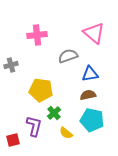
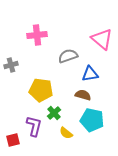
pink triangle: moved 8 px right, 6 px down
brown semicircle: moved 5 px left; rotated 28 degrees clockwise
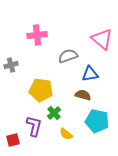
cyan pentagon: moved 5 px right, 1 px down
yellow semicircle: moved 1 px down
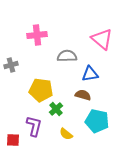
gray semicircle: moved 1 px left; rotated 18 degrees clockwise
green cross: moved 2 px right, 4 px up
red square: rotated 16 degrees clockwise
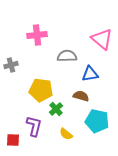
brown semicircle: moved 2 px left, 1 px down
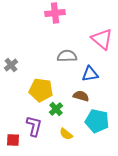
pink cross: moved 18 px right, 22 px up
gray cross: rotated 24 degrees counterclockwise
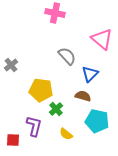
pink cross: rotated 18 degrees clockwise
gray semicircle: rotated 48 degrees clockwise
blue triangle: rotated 36 degrees counterclockwise
brown semicircle: moved 2 px right
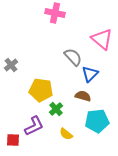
gray semicircle: moved 6 px right, 1 px down
cyan pentagon: rotated 20 degrees counterclockwise
purple L-shape: rotated 50 degrees clockwise
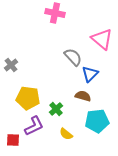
yellow pentagon: moved 13 px left, 8 px down
